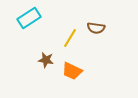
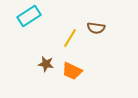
cyan rectangle: moved 2 px up
brown star: moved 4 px down
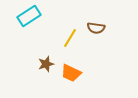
brown star: rotated 28 degrees counterclockwise
orange trapezoid: moved 1 px left, 2 px down
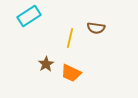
yellow line: rotated 18 degrees counterclockwise
brown star: rotated 14 degrees counterclockwise
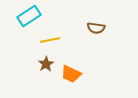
yellow line: moved 20 px left, 2 px down; rotated 66 degrees clockwise
orange trapezoid: moved 1 px down
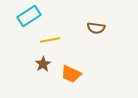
brown star: moved 3 px left
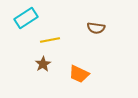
cyan rectangle: moved 3 px left, 2 px down
orange trapezoid: moved 8 px right
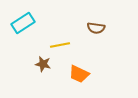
cyan rectangle: moved 3 px left, 5 px down
yellow line: moved 10 px right, 5 px down
brown star: rotated 28 degrees counterclockwise
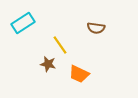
yellow line: rotated 66 degrees clockwise
brown star: moved 5 px right
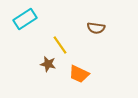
cyan rectangle: moved 2 px right, 4 px up
